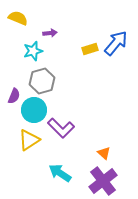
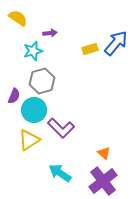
yellow semicircle: rotated 12 degrees clockwise
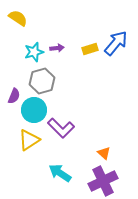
purple arrow: moved 7 px right, 15 px down
cyan star: moved 1 px right, 1 px down
purple cross: rotated 12 degrees clockwise
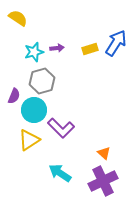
blue arrow: rotated 8 degrees counterclockwise
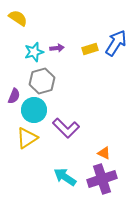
purple L-shape: moved 5 px right
yellow triangle: moved 2 px left, 2 px up
orange triangle: rotated 16 degrees counterclockwise
cyan arrow: moved 5 px right, 4 px down
purple cross: moved 1 px left, 2 px up; rotated 8 degrees clockwise
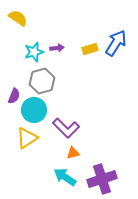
orange triangle: moved 31 px left; rotated 40 degrees counterclockwise
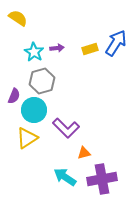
cyan star: rotated 24 degrees counterclockwise
orange triangle: moved 11 px right
purple cross: rotated 8 degrees clockwise
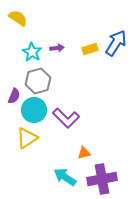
cyan star: moved 2 px left
gray hexagon: moved 4 px left
purple L-shape: moved 10 px up
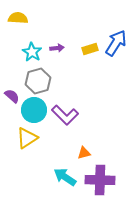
yellow semicircle: rotated 30 degrees counterclockwise
purple semicircle: moved 2 px left; rotated 70 degrees counterclockwise
purple L-shape: moved 1 px left, 3 px up
purple cross: moved 2 px left, 1 px down; rotated 12 degrees clockwise
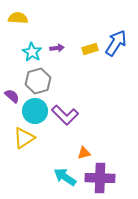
cyan circle: moved 1 px right, 1 px down
yellow triangle: moved 3 px left
purple cross: moved 2 px up
